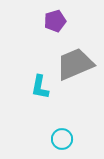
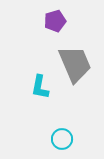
gray trapezoid: rotated 90 degrees clockwise
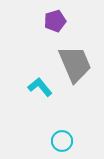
cyan L-shape: rotated 130 degrees clockwise
cyan circle: moved 2 px down
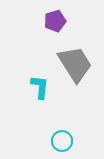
gray trapezoid: rotated 9 degrees counterclockwise
cyan L-shape: rotated 45 degrees clockwise
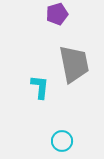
purple pentagon: moved 2 px right, 7 px up
gray trapezoid: moved 1 px left; rotated 21 degrees clockwise
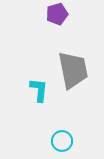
gray trapezoid: moved 1 px left, 6 px down
cyan L-shape: moved 1 px left, 3 px down
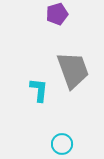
gray trapezoid: rotated 9 degrees counterclockwise
cyan circle: moved 3 px down
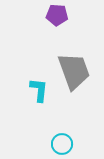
purple pentagon: moved 1 px down; rotated 20 degrees clockwise
gray trapezoid: moved 1 px right, 1 px down
